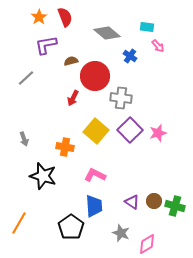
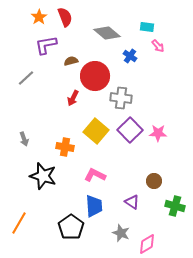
pink star: rotated 18 degrees clockwise
brown circle: moved 20 px up
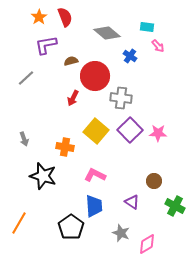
green cross: rotated 12 degrees clockwise
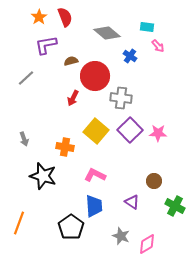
orange line: rotated 10 degrees counterclockwise
gray star: moved 3 px down
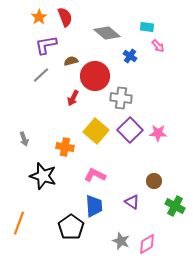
gray line: moved 15 px right, 3 px up
gray star: moved 5 px down
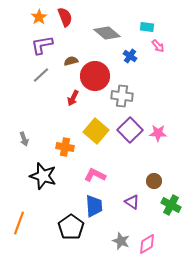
purple L-shape: moved 4 px left
gray cross: moved 1 px right, 2 px up
green cross: moved 4 px left, 1 px up
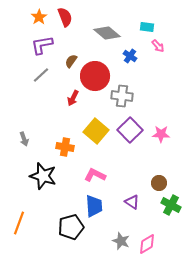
brown semicircle: rotated 40 degrees counterclockwise
pink star: moved 3 px right, 1 px down
brown circle: moved 5 px right, 2 px down
black pentagon: rotated 20 degrees clockwise
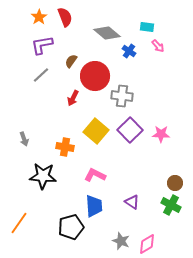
blue cross: moved 1 px left, 5 px up
black star: rotated 12 degrees counterclockwise
brown circle: moved 16 px right
orange line: rotated 15 degrees clockwise
